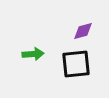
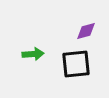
purple diamond: moved 3 px right
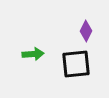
purple diamond: rotated 50 degrees counterclockwise
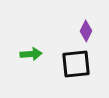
green arrow: moved 2 px left
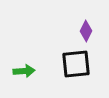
green arrow: moved 7 px left, 17 px down
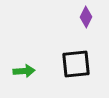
purple diamond: moved 14 px up
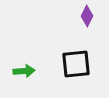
purple diamond: moved 1 px right, 1 px up
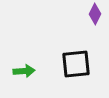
purple diamond: moved 8 px right, 2 px up
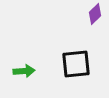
purple diamond: rotated 20 degrees clockwise
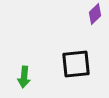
green arrow: moved 6 px down; rotated 100 degrees clockwise
